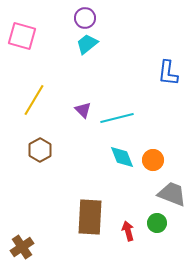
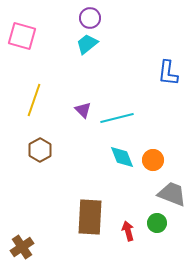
purple circle: moved 5 px right
yellow line: rotated 12 degrees counterclockwise
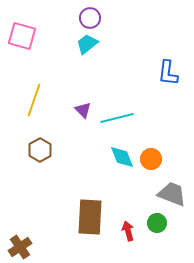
orange circle: moved 2 px left, 1 px up
brown cross: moved 2 px left
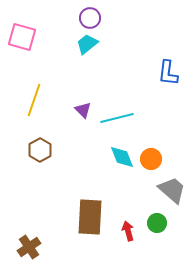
pink square: moved 1 px down
gray trapezoid: moved 4 px up; rotated 20 degrees clockwise
brown cross: moved 9 px right
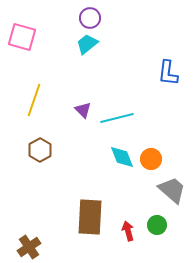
green circle: moved 2 px down
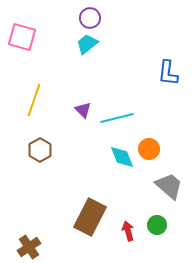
orange circle: moved 2 px left, 10 px up
gray trapezoid: moved 3 px left, 4 px up
brown rectangle: rotated 24 degrees clockwise
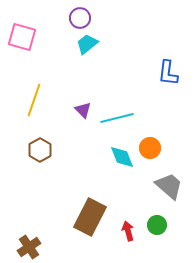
purple circle: moved 10 px left
orange circle: moved 1 px right, 1 px up
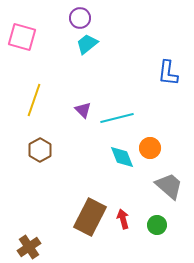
red arrow: moved 5 px left, 12 px up
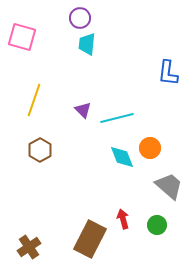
cyan trapezoid: rotated 45 degrees counterclockwise
brown rectangle: moved 22 px down
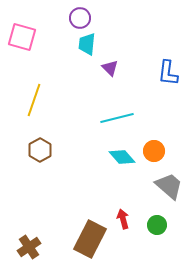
purple triangle: moved 27 px right, 42 px up
orange circle: moved 4 px right, 3 px down
cyan diamond: rotated 20 degrees counterclockwise
